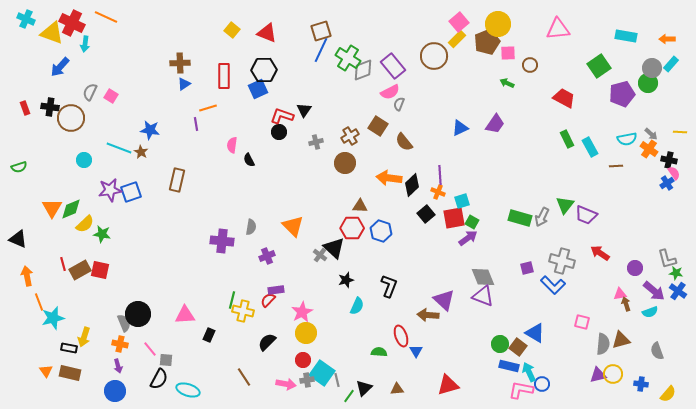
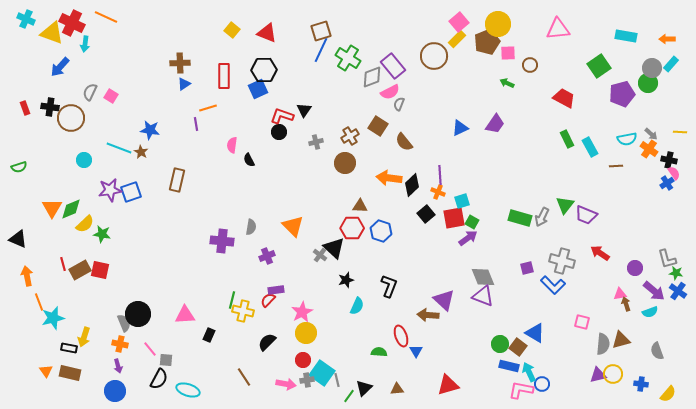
gray diamond at (363, 70): moved 9 px right, 7 px down
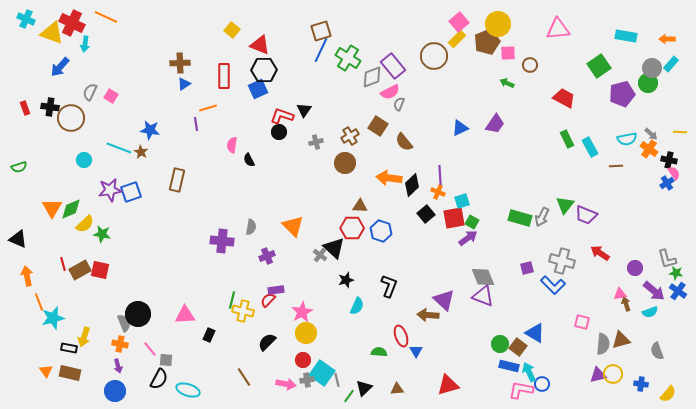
red triangle at (267, 33): moved 7 px left, 12 px down
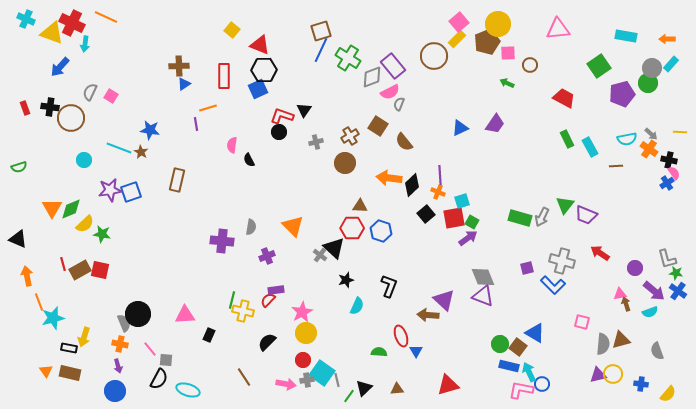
brown cross at (180, 63): moved 1 px left, 3 px down
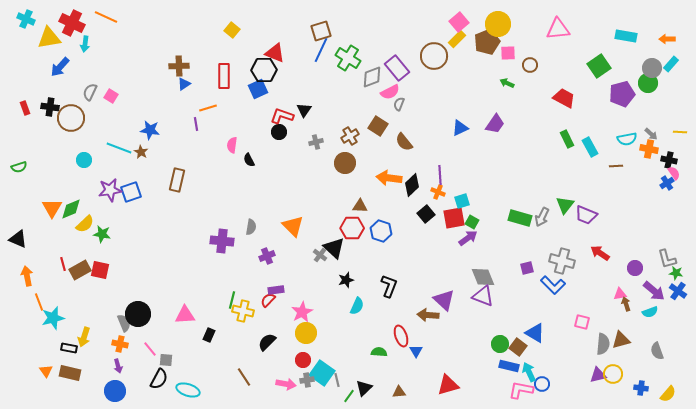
yellow triangle at (52, 33): moved 3 px left, 5 px down; rotated 30 degrees counterclockwise
red triangle at (260, 45): moved 15 px right, 8 px down
purple rectangle at (393, 66): moved 4 px right, 2 px down
orange cross at (649, 149): rotated 24 degrees counterclockwise
blue cross at (641, 384): moved 4 px down
brown triangle at (397, 389): moved 2 px right, 3 px down
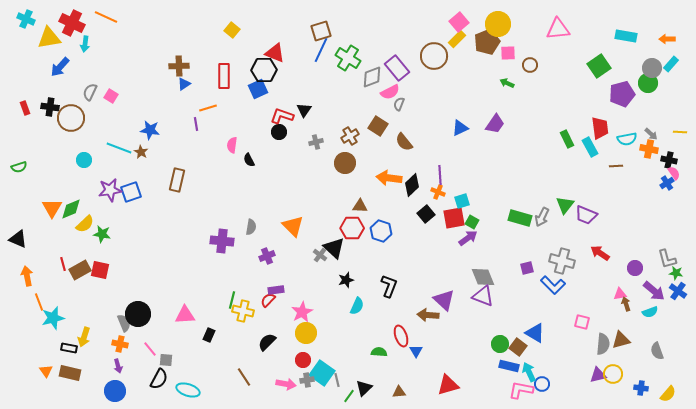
red trapezoid at (564, 98): moved 36 px right, 30 px down; rotated 55 degrees clockwise
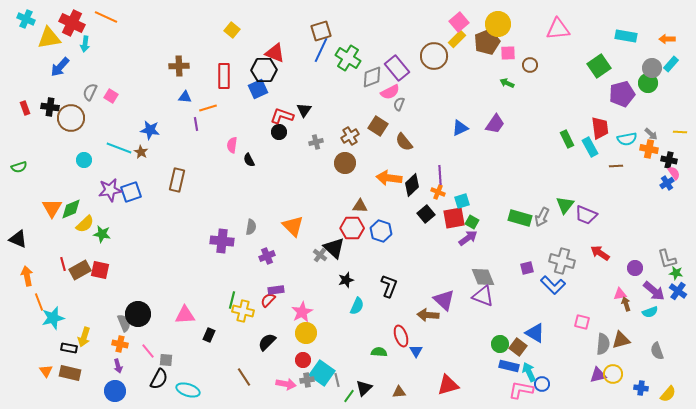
blue triangle at (184, 84): moved 1 px right, 13 px down; rotated 40 degrees clockwise
pink line at (150, 349): moved 2 px left, 2 px down
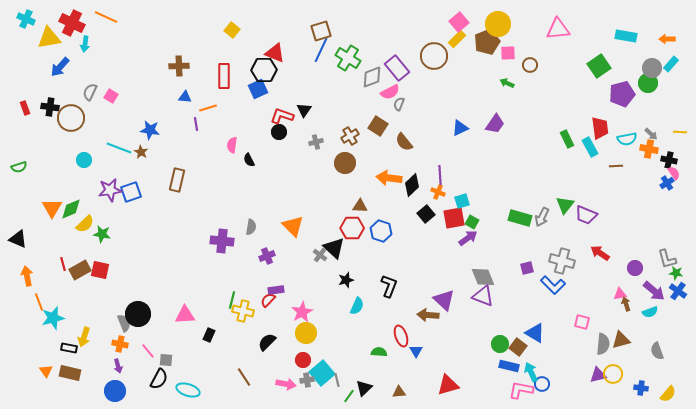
cyan arrow at (529, 372): moved 2 px right
cyan square at (322, 373): rotated 15 degrees clockwise
